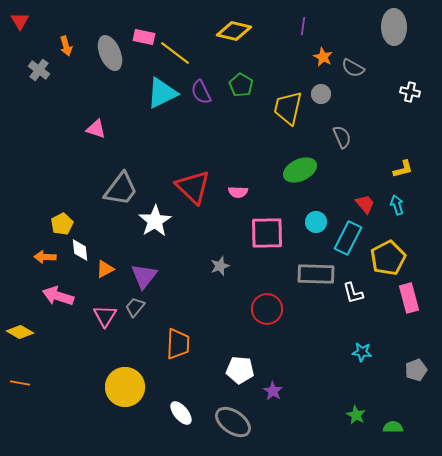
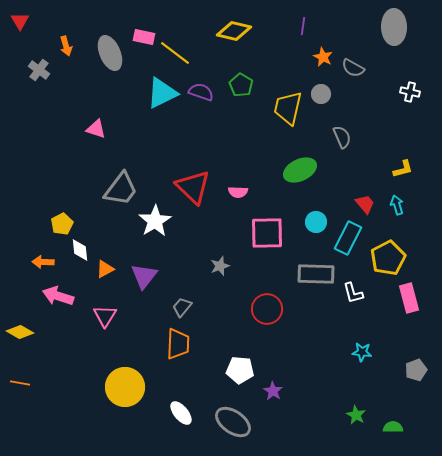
purple semicircle at (201, 92): rotated 135 degrees clockwise
orange arrow at (45, 257): moved 2 px left, 5 px down
gray trapezoid at (135, 307): moved 47 px right
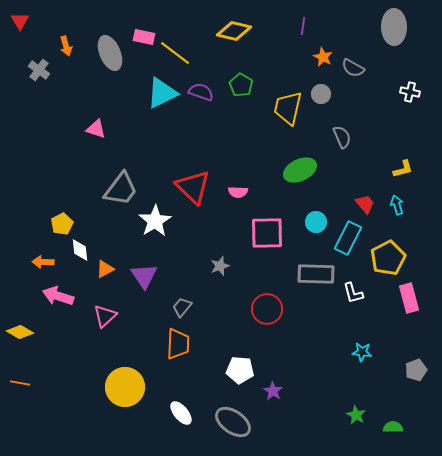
purple triangle at (144, 276): rotated 12 degrees counterclockwise
pink triangle at (105, 316): rotated 15 degrees clockwise
